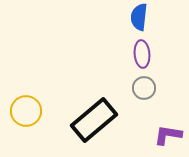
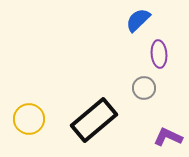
blue semicircle: moved 1 px left, 3 px down; rotated 40 degrees clockwise
purple ellipse: moved 17 px right
yellow circle: moved 3 px right, 8 px down
purple L-shape: moved 2 px down; rotated 16 degrees clockwise
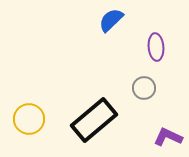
blue semicircle: moved 27 px left
purple ellipse: moved 3 px left, 7 px up
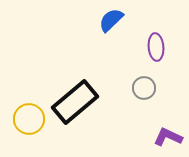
black rectangle: moved 19 px left, 18 px up
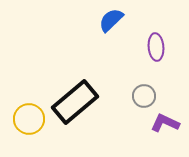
gray circle: moved 8 px down
purple L-shape: moved 3 px left, 14 px up
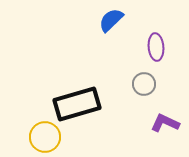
gray circle: moved 12 px up
black rectangle: moved 2 px right, 2 px down; rotated 24 degrees clockwise
yellow circle: moved 16 px right, 18 px down
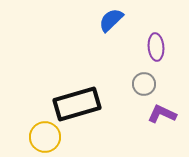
purple L-shape: moved 3 px left, 9 px up
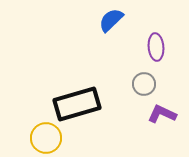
yellow circle: moved 1 px right, 1 px down
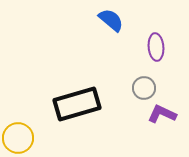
blue semicircle: rotated 84 degrees clockwise
gray circle: moved 4 px down
yellow circle: moved 28 px left
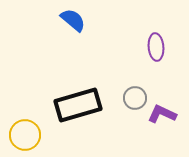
blue semicircle: moved 38 px left
gray circle: moved 9 px left, 10 px down
black rectangle: moved 1 px right, 1 px down
yellow circle: moved 7 px right, 3 px up
